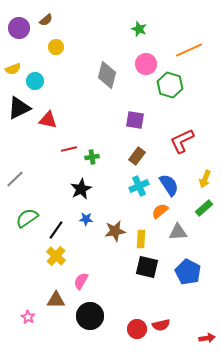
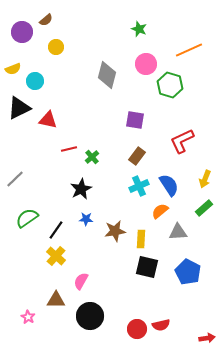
purple circle: moved 3 px right, 4 px down
green cross: rotated 32 degrees counterclockwise
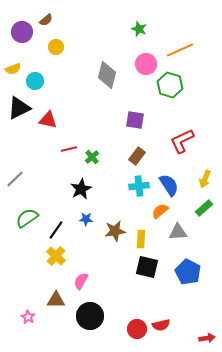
orange line: moved 9 px left
cyan cross: rotated 18 degrees clockwise
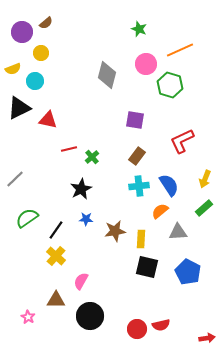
brown semicircle: moved 3 px down
yellow circle: moved 15 px left, 6 px down
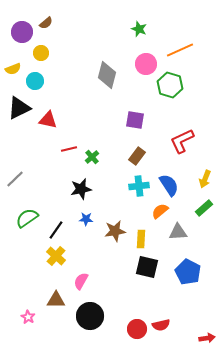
black star: rotated 15 degrees clockwise
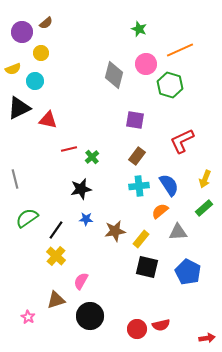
gray diamond: moved 7 px right
gray line: rotated 60 degrees counterclockwise
yellow rectangle: rotated 36 degrees clockwise
brown triangle: rotated 18 degrees counterclockwise
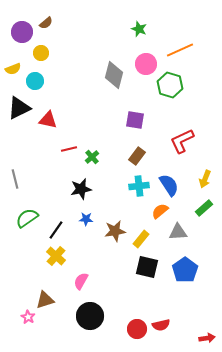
blue pentagon: moved 3 px left, 2 px up; rotated 10 degrees clockwise
brown triangle: moved 11 px left
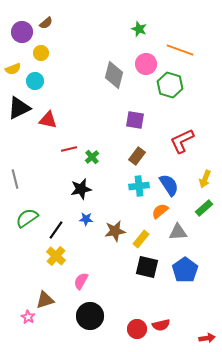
orange line: rotated 44 degrees clockwise
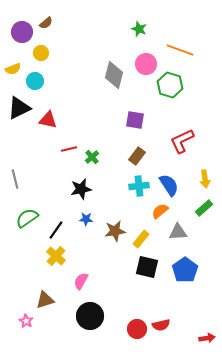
yellow arrow: rotated 30 degrees counterclockwise
pink star: moved 2 px left, 4 px down
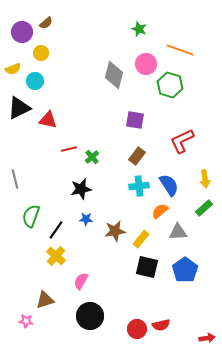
green semicircle: moved 4 px right, 2 px up; rotated 35 degrees counterclockwise
pink star: rotated 24 degrees counterclockwise
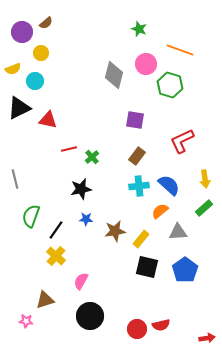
blue semicircle: rotated 15 degrees counterclockwise
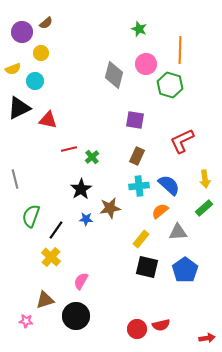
orange line: rotated 72 degrees clockwise
brown rectangle: rotated 12 degrees counterclockwise
black star: rotated 20 degrees counterclockwise
brown star: moved 5 px left, 23 px up
yellow cross: moved 5 px left, 1 px down
black circle: moved 14 px left
